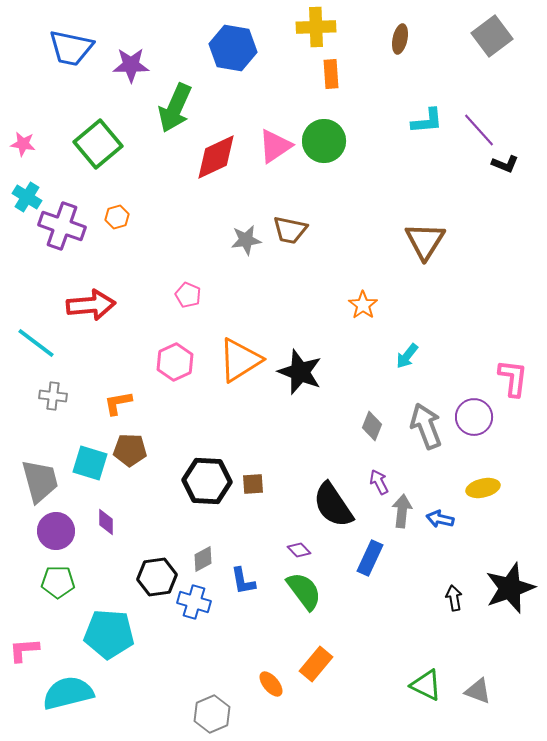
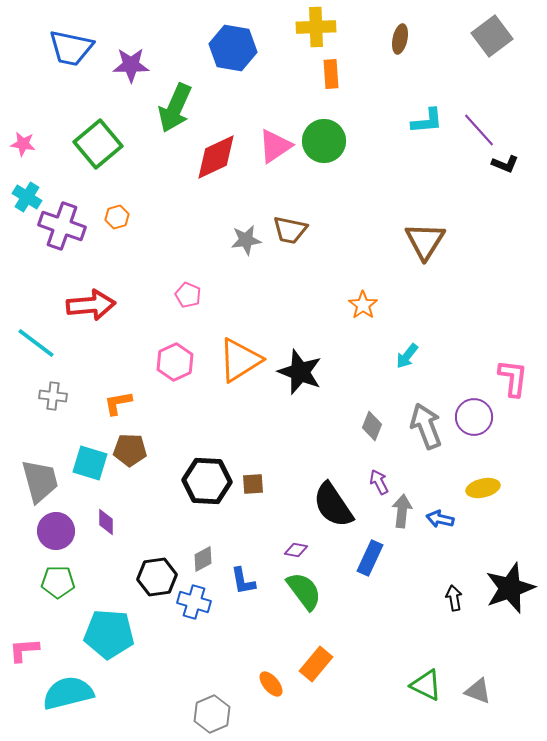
purple diamond at (299, 550): moved 3 px left; rotated 35 degrees counterclockwise
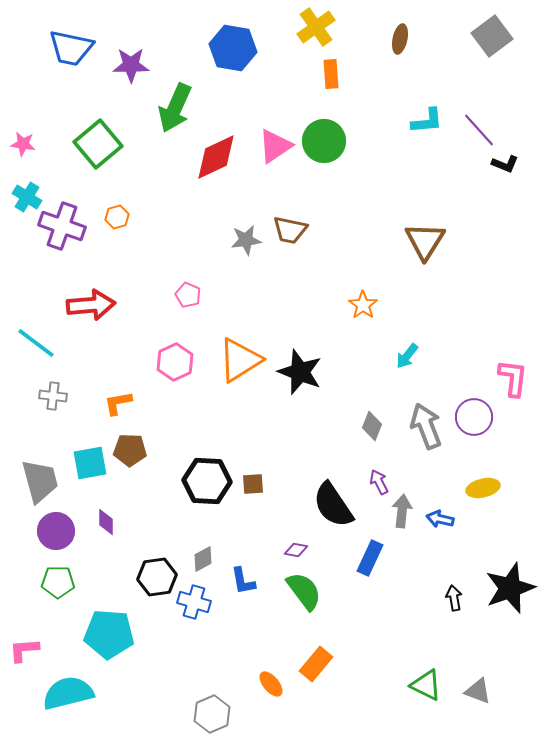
yellow cross at (316, 27): rotated 33 degrees counterclockwise
cyan square at (90, 463): rotated 27 degrees counterclockwise
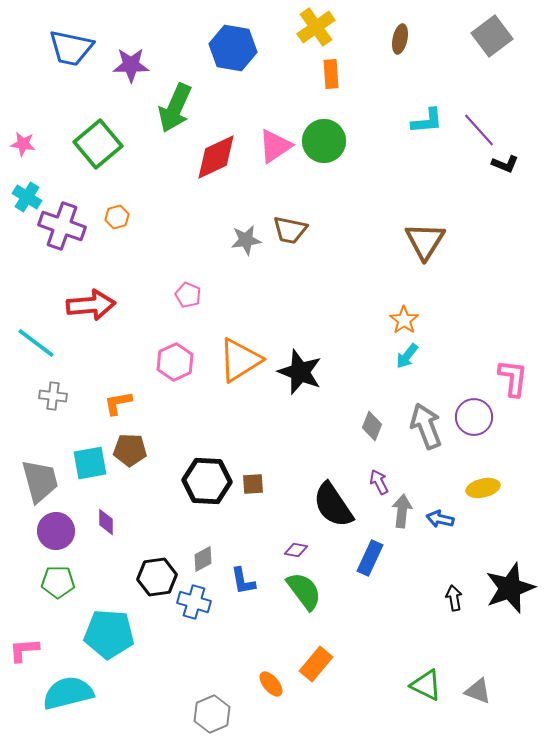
orange star at (363, 305): moved 41 px right, 15 px down
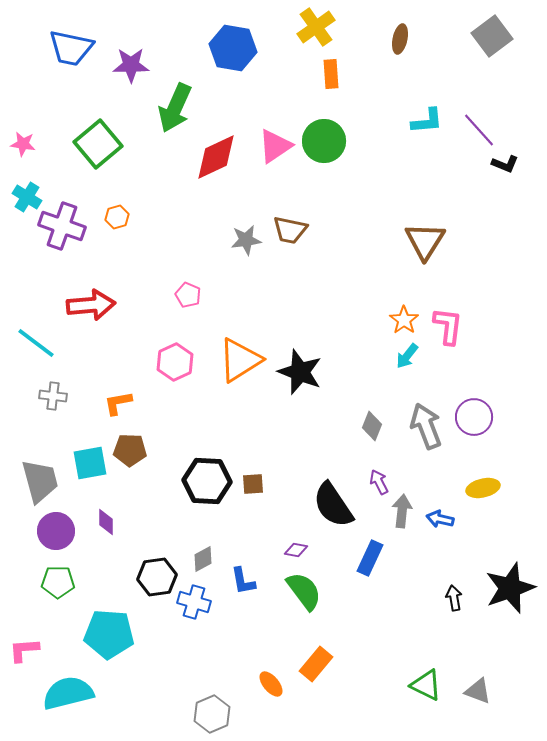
pink L-shape at (513, 378): moved 65 px left, 52 px up
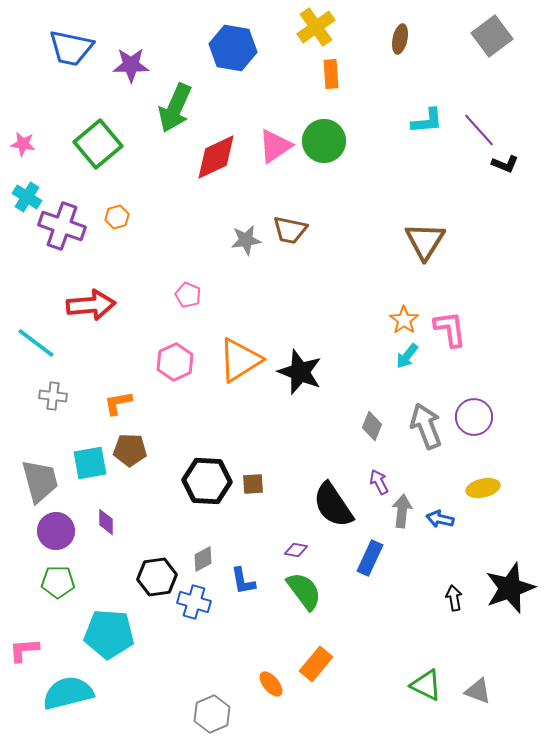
pink L-shape at (448, 326): moved 2 px right, 3 px down; rotated 15 degrees counterclockwise
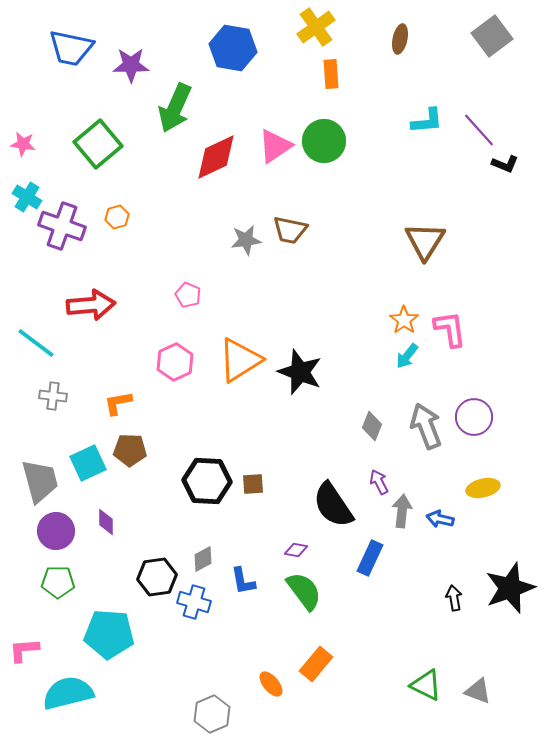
cyan square at (90, 463): moved 2 px left; rotated 15 degrees counterclockwise
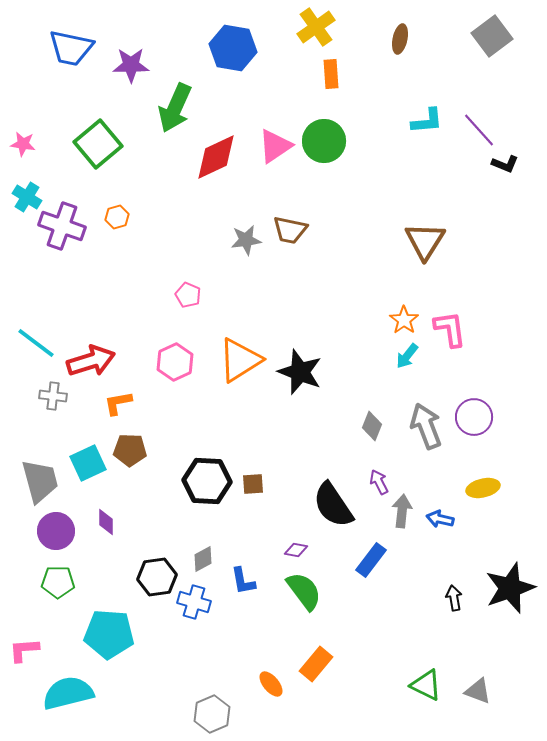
red arrow at (91, 305): moved 56 px down; rotated 12 degrees counterclockwise
blue rectangle at (370, 558): moved 1 px right, 2 px down; rotated 12 degrees clockwise
